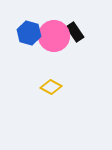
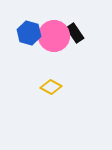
black rectangle: moved 1 px down
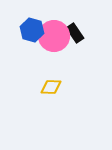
blue hexagon: moved 3 px right, 3 px up
yellow diamond: rotated 25 degrees counterclockwise
